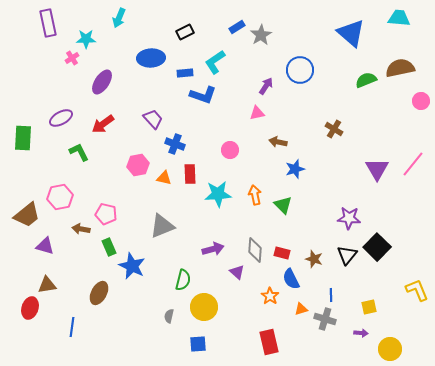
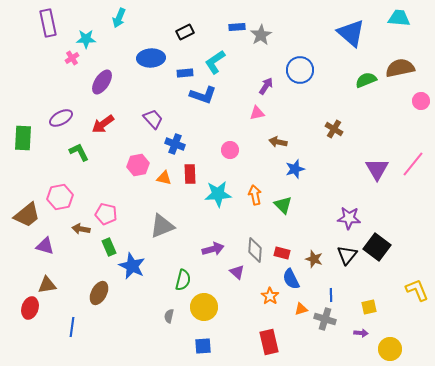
blue rectangle at (237, 27): rotated 28 degrees clockwise
black square at (377, 247): rotated 8 degrees counterclockwise
blue square at (198, 344): moved 5 px right, 2 px down
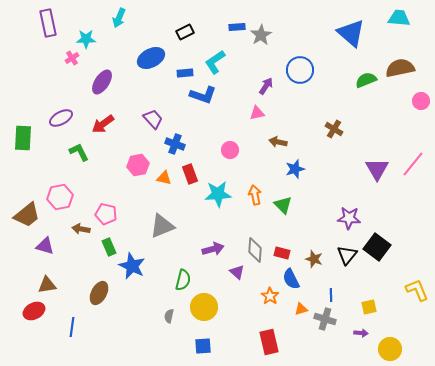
blue ellipse at (151, 58): rotated 24 degrees counterclockwise
red rectangle at (190, 174): rotated 18 degrees counterclockwise
red ellipse at (30, 308): moved 4 px right, 3 px down; rotated 45 degrees clockwise
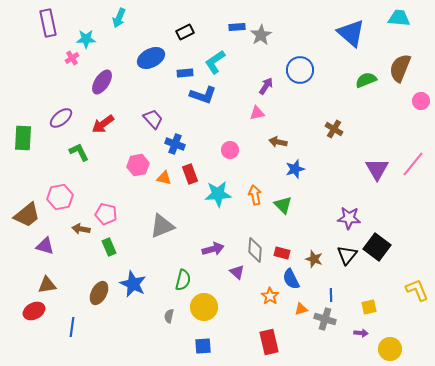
brown semicircle at (400, 68): rotated 56 degrees counterclockwise
purple ellipse at (61, 118): rotated 10 degrees counterclockwise
blue star at (132, 266): moved 1 px right, 18 px down
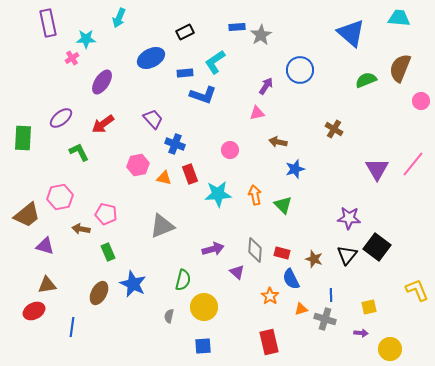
green rectangle at (109, 247): moved 1 px left, 5 px down
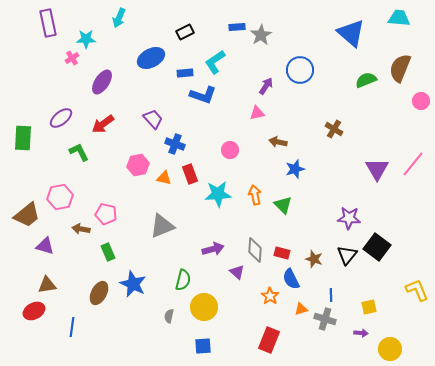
red rectangle at (269, 342): moved 2 px up; rotated 35 degrees clockwise
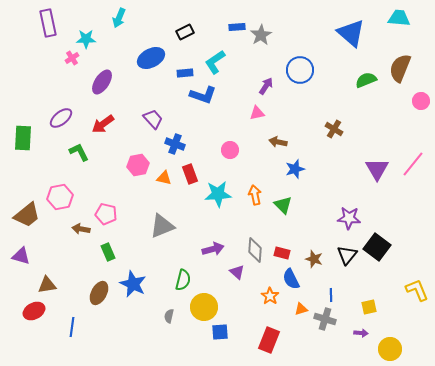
purple triangle at (45, 246): moved 24 px left, 10 px down
blue square at (203, 346): moved 17 px right, 14 px up
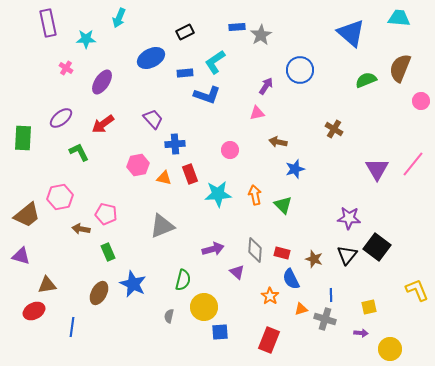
pink cross at (72, 58): moved 6 px left, 10 px down; rotated 24 degrees counterclockwise
blue L-shape at (203, 95): moved 4 px right
blue cross at (175, 144): rotated 24 degrees counterclockwise
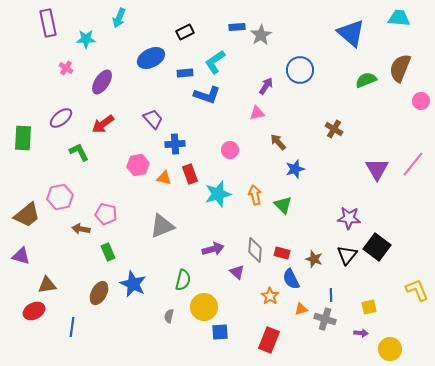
brown arrow at (278, 142): rotated 36 degrees clockwise
cyan star at (218, 194): rotated 12 degrees counterclockwise
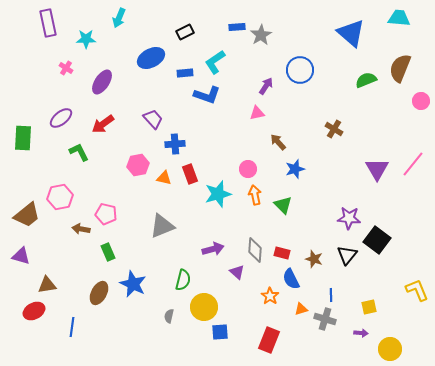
pink circle at (230, 150): moved 18 px right, 19 px down
black square at (377, 247): moved 7 px up
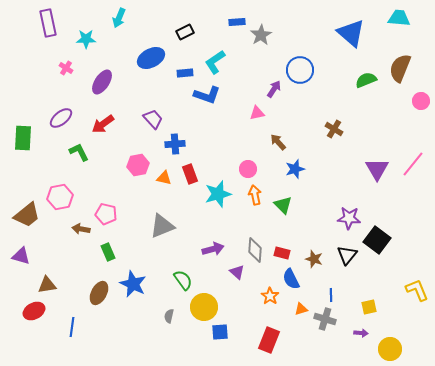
blue rectangle at (237, 27): moved 5 px up
purple arrow at (266, 86): moved 8 px right, 3 px down
green semicircle at (183, 280): rotated 50 degrees counterclockwise
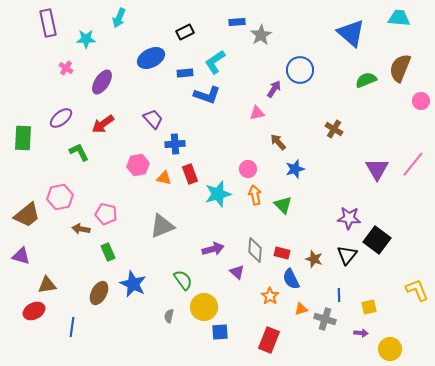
blue line at (331, 295): moved 8 px right
